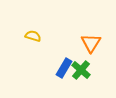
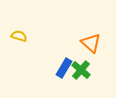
yellow semicircle: moved 14 px left
orange triangle: rotated 20 degrees counterclockwise
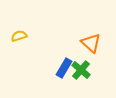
yellow semicircle: rotated 35 degrees counterclockwise
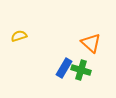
green cross: rotated 24 degrees counterclockwise
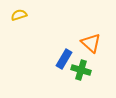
yellow semicircle: moved 21 px up
blue rectangle: moved 9 px up
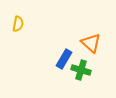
yellow semicircle: moved 1 px left, 9 px down; rotated 119 degrees clockwise
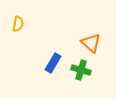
blue rectangle: moved 11 px left, 4 px down
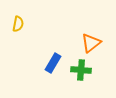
orange triangle: rotated 40 degrees clockwise
green cross: rotated 12 degrees counterclockwise
